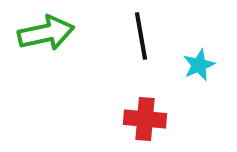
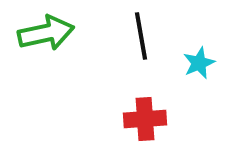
cyan star: moved 2 px up
red cross: rotated 9 degrees counterclockwise
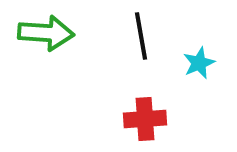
green arrow: rotated 16 degrees clockwise
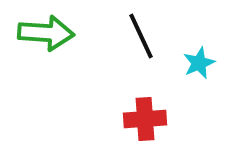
black line: rotated 15 degrees counterclockwise
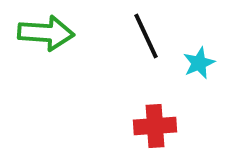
black line: moved 5 px right
red cross: moved 10 px right, 7 px down
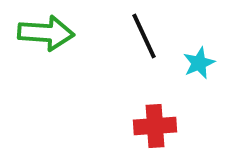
black line: moved 2 px left
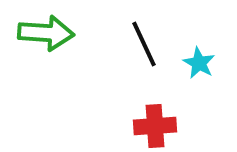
black line: moved 8 px down
cyan star: rotated 20 degrees counterclockwise
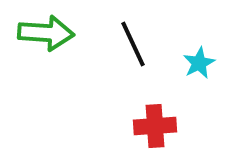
black line: moved 11 px left
cyan star: rotated 16 degrees clockwise
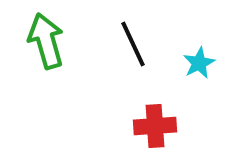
green arrow: moved 8 px down; rotated 110 degrees counterclockwise
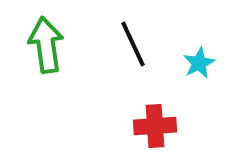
green arrow: moved 4 px down; rotated 8 degrees clockwise
